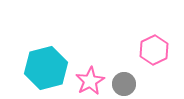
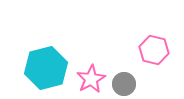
pink hexagon: rotated 20 degrees counterclockwise
pink star: moved 1 px right, 2 px up
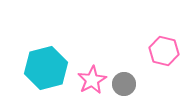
pink hexagon: moved 10 px right, 1 px down
pink star: moved 1 px right, 1 px down
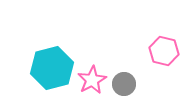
cyan hexagon: moved 6 px right
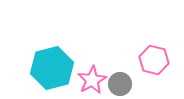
pink hexagon: moved 10 px left, 9 px down
gray circle: moved 4 px left
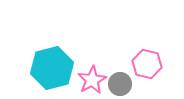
pink hexagon: moved 7 px left, 4 px down
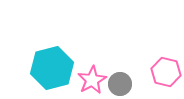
pink hexagon: moved 19 px right, 8 px down
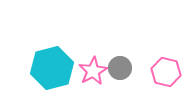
pink star: moved 1 px right, 9 px up
gray circle: moved 16 px up
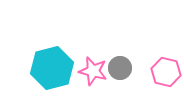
pink star: rotated 28 degrees counterclockwise
